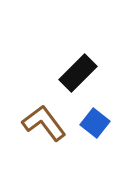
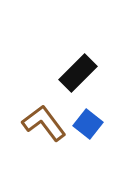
blue square: moved 7 px left, 1 px down
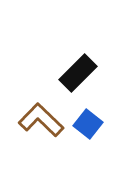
brown L-shape: moved 3 px left, 3 px up; rotated 9 degrees counterclockwise
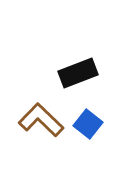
black rectangle: rotated 24 degrees clockwise
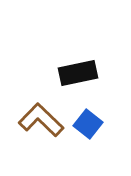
black rectangle: rotated 9 degrees clockwise
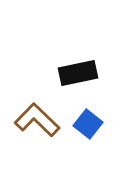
brown L-shape: moved 4 px left
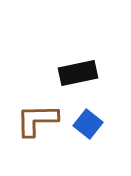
brown L-shape: rotated 45 degrees counterclockwise
